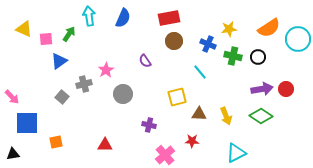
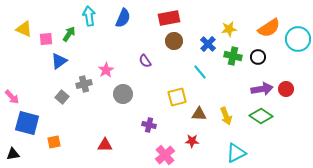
blue cross: rotated 21 degrees clockwise
blue square: rotated 15 degrees clockwise
orange square: moved 2 px left
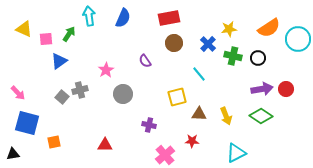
brown circle: moved 2 px down
black circle: moved 1 px down
cyan line: moved 1 px left, 2 px down
gray cross: moved 4 px left, 6 px down
pink arrow: moved 6 px right, 4 px up
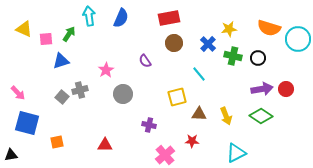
blue semicircle: moved 2 px left
orange semicircle: rotated 50 degrees clockwise
blue triangle: moved 2 px right; rotated 18 degrees clockwise
orange square: moved 3 px right
black triangle: moved 2 px left, 1 px down
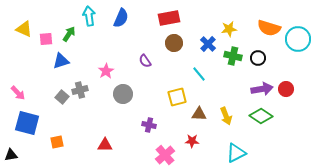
pink star: moved 1 px down
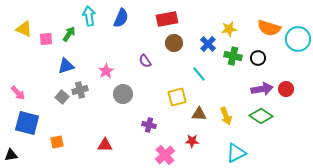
red rectangle: moved 2 px left, 1 px down
blue triangle: moved 5 px right, 5 px down
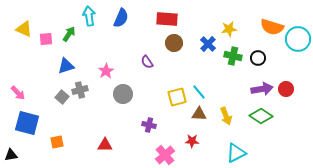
red rectangle: rotated 15 degrees clockwise
orange semicircle: moved 3 px right, 1 px up
purple semicircle: moved 2 px right, 1 px down
cyan line: moved 18 px down
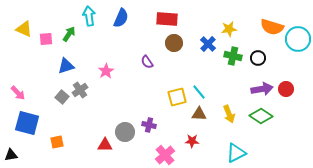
gray cross: rotated 21 degrees counterclockwise
gray circle: moved 2 px right, 38 px down
yellow arrow: moved 3 px right, 2 px up
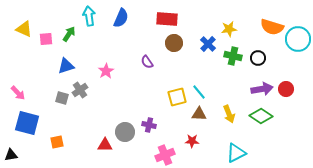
gray square: moved 1 px down; rotated 24 degrees counterclockwise
pink cross: rotated 18 degrees clockwise
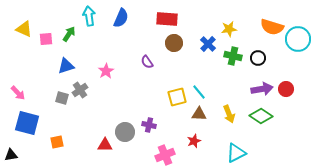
red star: moved 2 px right; rotated 24 degrees counterclockwise
